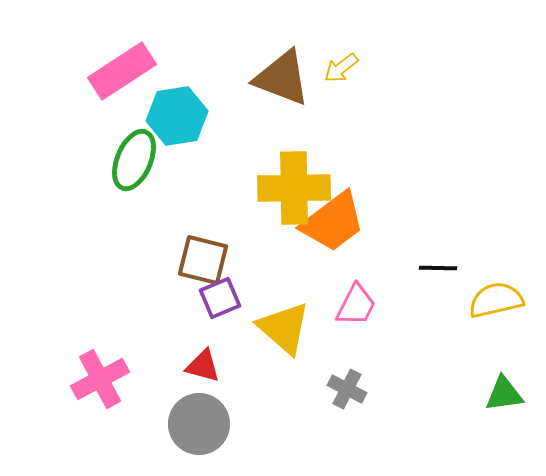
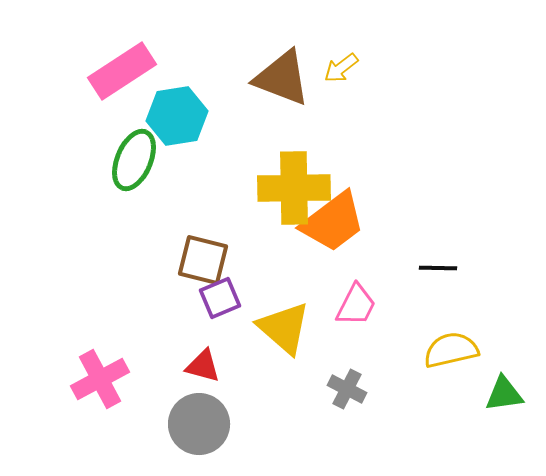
yellow semicircle: moved 45 px left, 50 px down
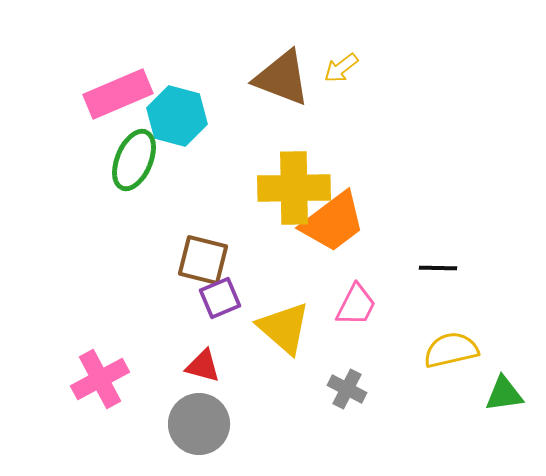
pink rectangle: moved 4 px left, 23 px down; rotated 10 degrees clockwise
cyan hexagon: rotated 24 degrees clockwise
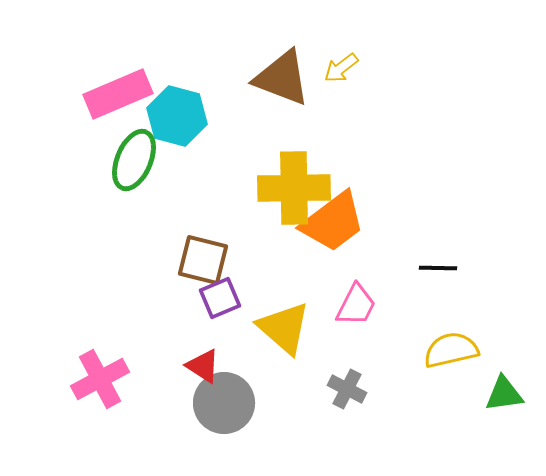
red triangle: rotated 18 degrees clockwise
gray circle: moved 25 px right, 21 px up
